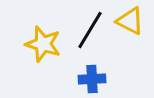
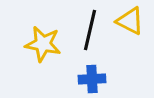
black line: rotated 18 degrees counterclockwise
yellow star: rotated 6 degrees counterclockwise
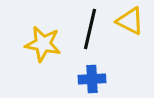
black line: moved 1 px up
